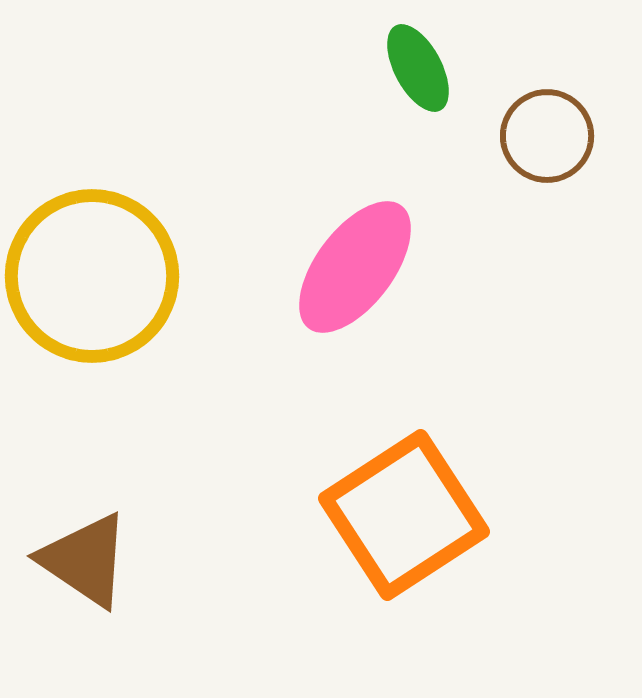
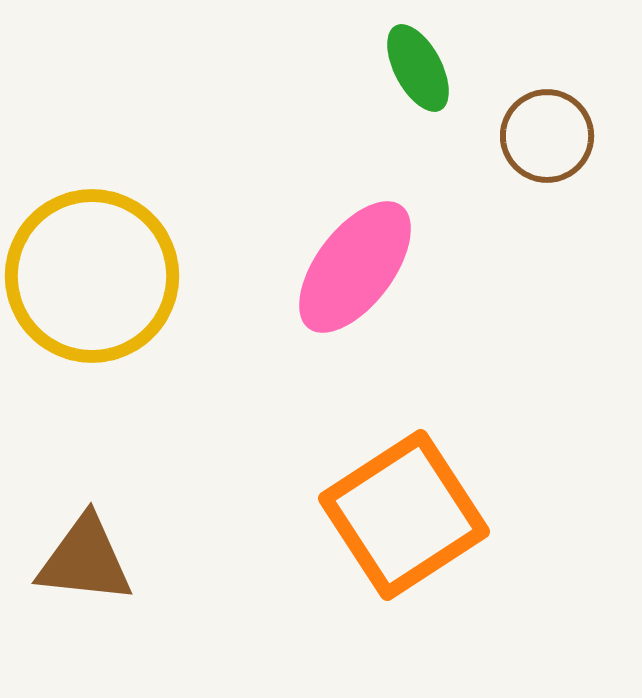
brown triangle: rotated 28 degrees counterclockwise
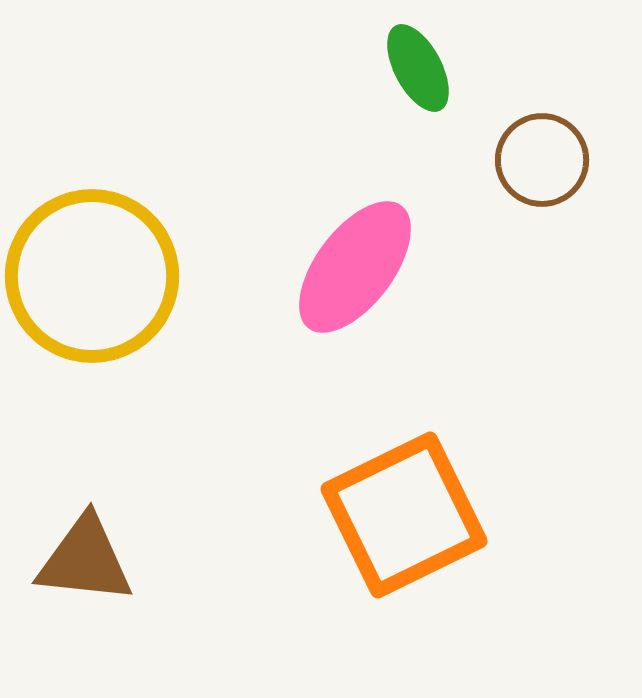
brown circle: moved 5 px left, 24 px down
orange square: rotated 7 degrees clockwise
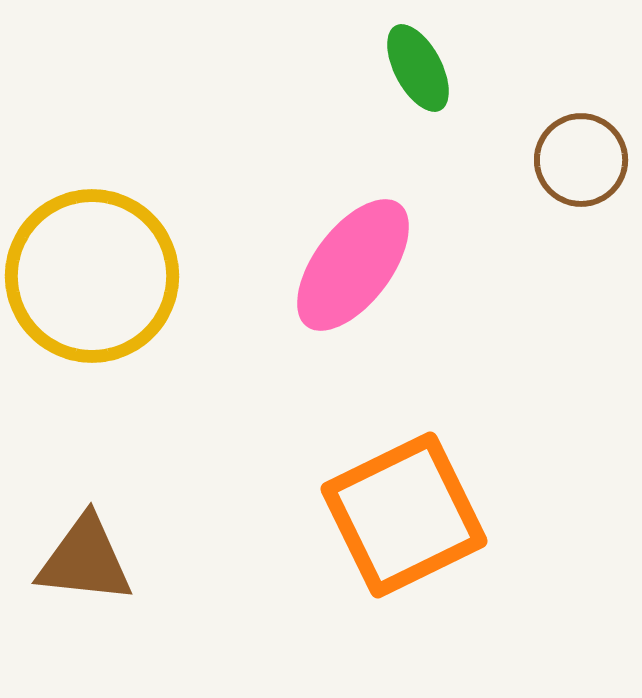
brown circle: moved 39 px right
pink ellipse: moved 2 px left, 2 px up
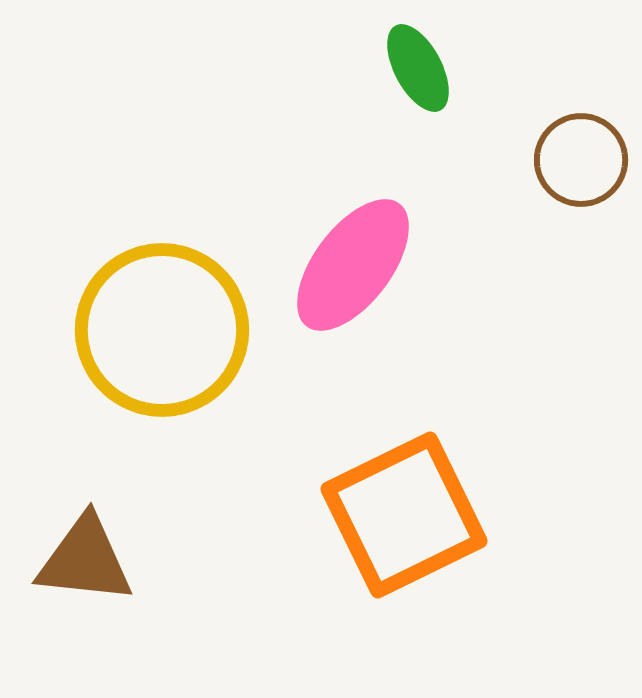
yellow circle: moved 70 px right, 54 px down
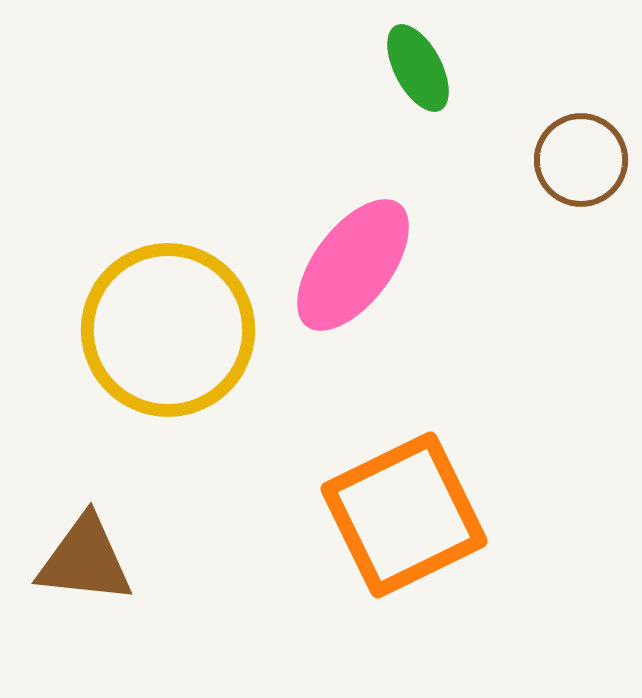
yellow circle: moved 6 px right
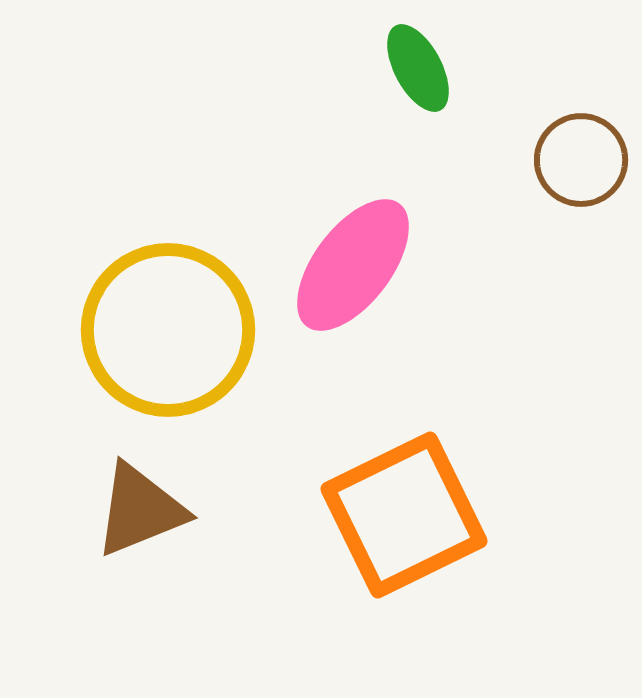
brown triangle: moved 55 px right, 50 px up; rotated 28 degrees counterclockwise
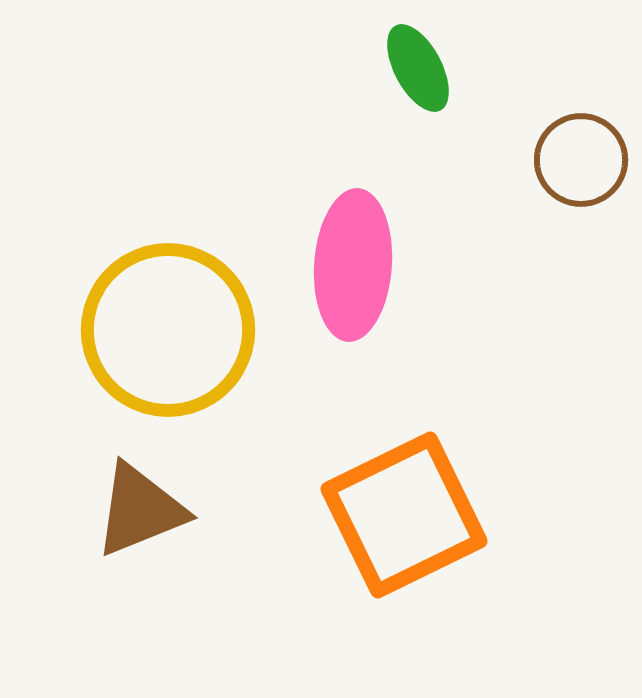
pink ellipse: rotated 33 degrees counterclockwise
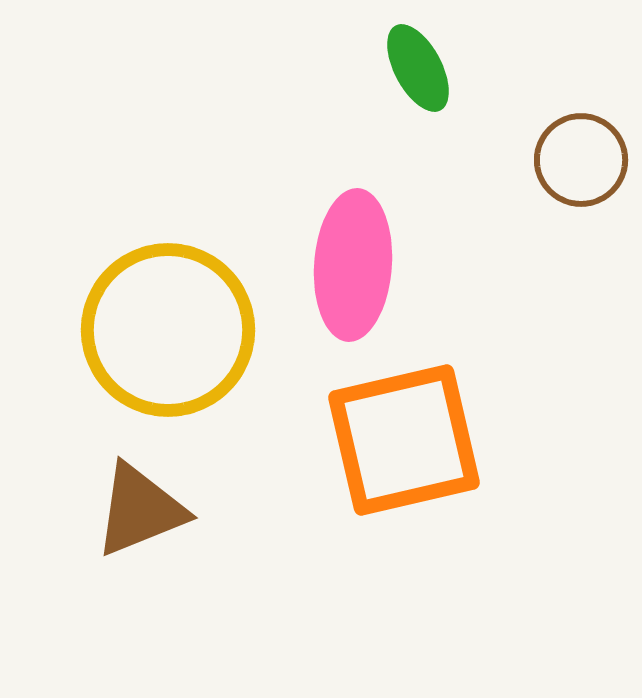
orange square: moved 75 px up; rotated 13 degrees clockwise
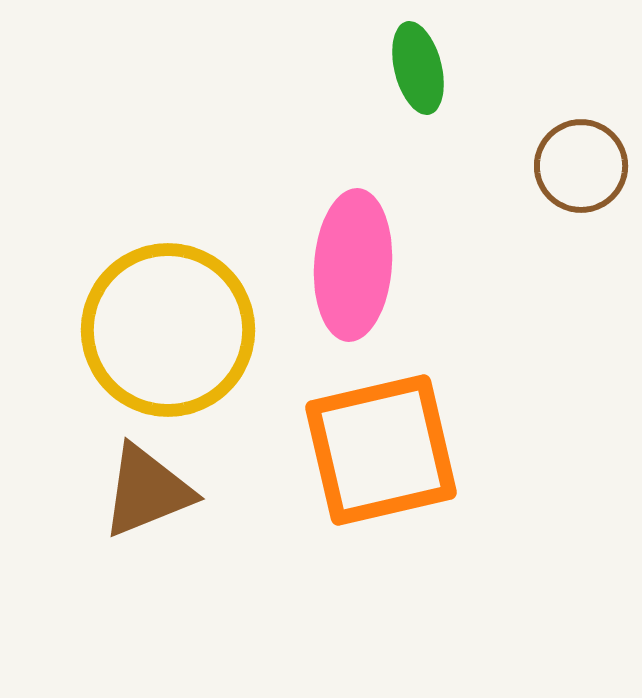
green ellipse: rotated 14 degrees clockwise
brown circle: moved 6 px down
orange square: moved 23 px left, 10 px down
brown triangle: moved 7 px right, 19 px up
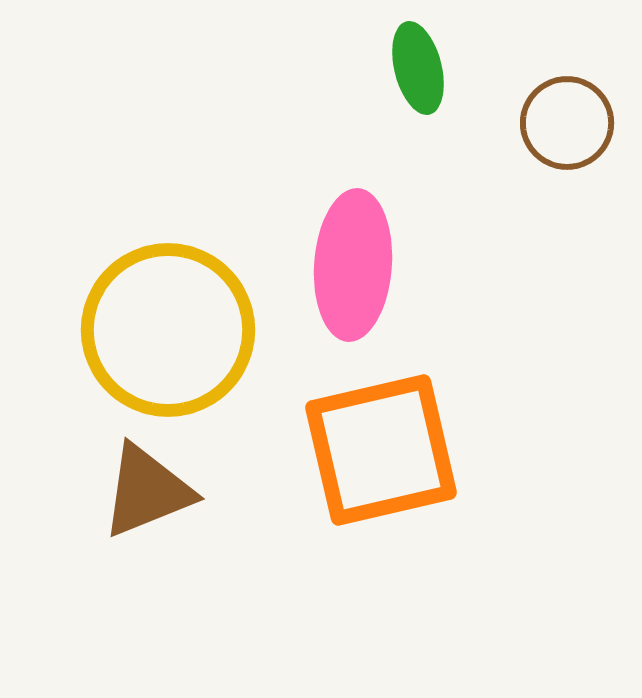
brown circle: moved 14 px left, 43 px up
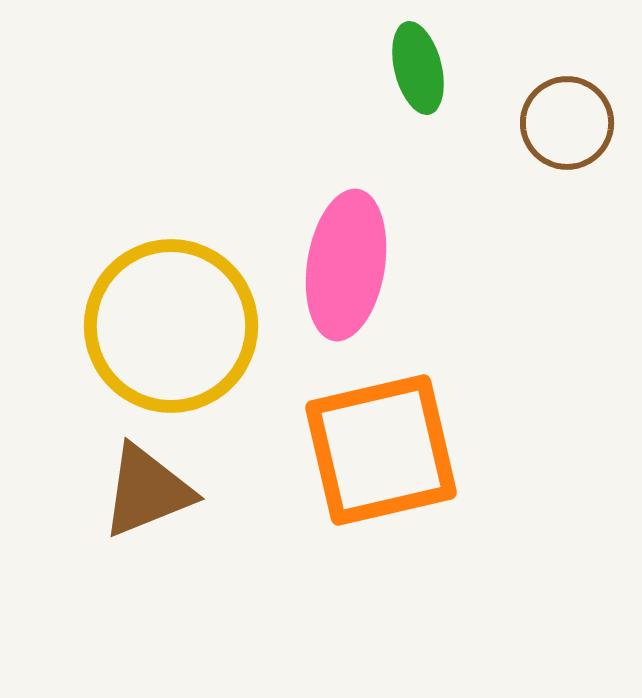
pink ellipse: moved 7 px left; rotated 5 degrees clockwise
yellow circle: moved 3 px right, 4 px up
